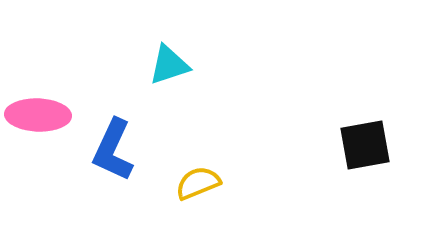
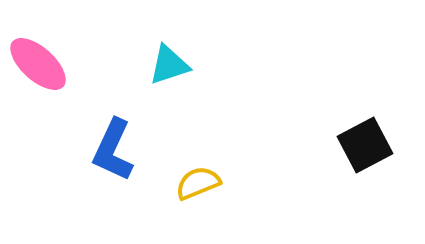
pink ellipse: moved 51 px up; rotated 40 degrees clockwise
black square: rotated 18 degrees counterclockwise
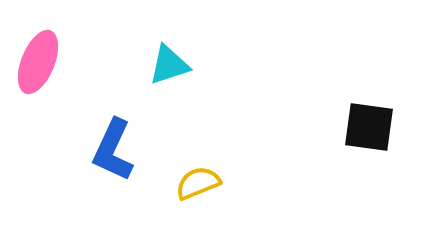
pink ellipse: moved 2 px up; rotated 70 degrees clockwise
black square: moved 4 px right, 18 px up; rotated 36 degrees clockwise
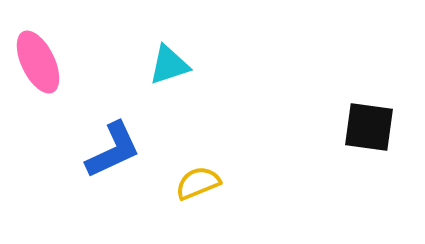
pink ellipse: rotated 48 degrees counterclockwise
blue L-shape: rotated 140 degrees counterclockwise
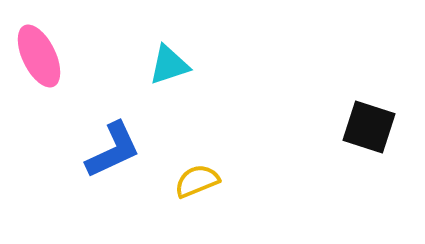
pink ellipse: moved 1 px right, 6 px up
black square: rotated 10 degrees clockwise
yellow semicircle: moved 1 px left, 2 px up
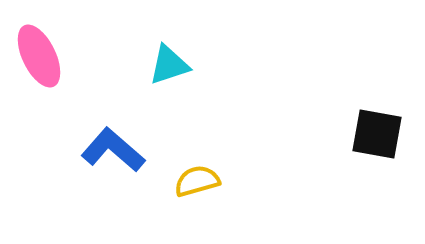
black square: moved 8 px right, 7 px down; rotated 8 degrees counterclockwise
blue L-shape: rotated 114 degrees counterclockwise
yellow semicircle: rotated 6 degrees clockwise
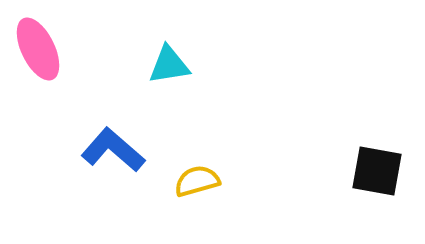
pink ellipse: moved 1 px left, 7 px up
cyan triangle: rotated 9 degrees clockwise
black square: moved 37 px down
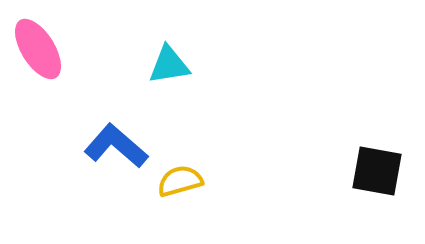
pink ellipse: rotated 6 degrees counterclockwise
blue L-shape: moved 3 px right, 4 px up
yellow semicircle: moved 17 px left
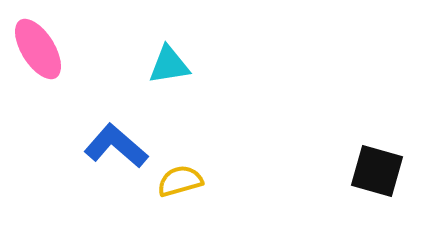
black square: rotated 6 degrees clockwise
